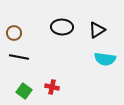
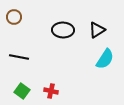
black ellipse: moved 1 px right, 3 px down
brown circle: moved 16 px up
cyan semicircle: rotated 65 degrees counterclockwise
red cross: moved 1 px left, 4 px down
green square: moved 2 px left
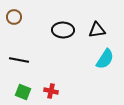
black triangle: rotated 24 degrees clockwise
black line: moved 3 px down
green square: moved 1 px right, 1 px down; rotated 14 degrees counterclockwise
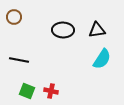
cyan semicircle: moved 3 px left
green square: moved 4 px right, 1 px up
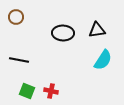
brown circle: moved 2 px right
black ellipse: moved 3 px down
cyan semicircle: moved 1 px right, 1 px down
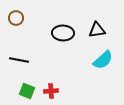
brown circle: moved 1 px down
cyan semicircle: rotated 15 degrees clockwise
red cross: rotated 16 degrees counterclockwise
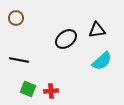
black ellipse: moved 3 px right, 6 px down; rotated 40 degrees counterclockwise
cyan semicircle: moved 1 px left, 1 px down
green square: moved 1 px right, 2 px up
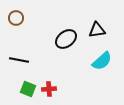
red cross: moved 2 px left, 2 px up
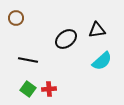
black line: moved 9 px right
green square: rotated 14 degrees clockwise
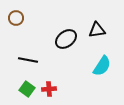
cyan semicircle: moved 5 px down; rotated 15 degrees counterclockwise
green square: moved 1 px left
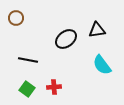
cyan semicircle: moved 1 px up; rotated 110 degrees clockwise
red cross: moved 5 px right, 2 px up
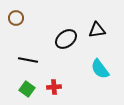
cyan semicircle: moved 2 px left, 4 px down
